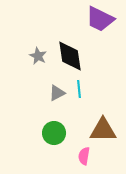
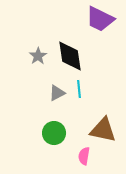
gray star: rotated 12 degrees clockwise
brown triangle: rotated 12 degrees clockwise
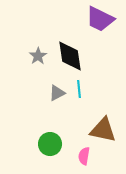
green circle: moved 4 px left, 11 px down
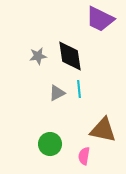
gray star: rotated 24 degrees clockwise
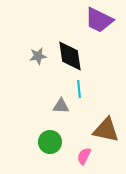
purple trapezoid: moved 1 px left, 1 px down
gray triangle: moved 4 px right, 13 px down; rotated 30 degrees clockwise
brown triangle: moved 3 px right
green circle: moved 2 px up
pink semicircle: rotated 18 degrees clockwise
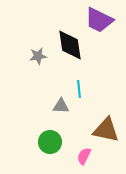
black diamond: moved 11 px up
